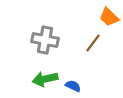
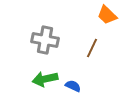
orange trapezoid: moved 2 px left, 2 px up
brown line: moved 1 px left, 5 px down; rotated 12 degrees counterclockwise
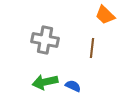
orange trapezoid: moved 2 px left
brown line: rotated 18 degrees counterclockwise
green arrow: moved 3 px down
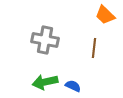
brown line: moved 2 px right
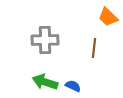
orange trapezoid: moved 3 px right, 2 px down
gray cross: rotated 12 degrees counterclockwise
green arrow: rotated 30 degrees clockwise
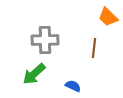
green arrow: moved 11 px left, 8 px up; rotated 60 degrees counterclockwise
